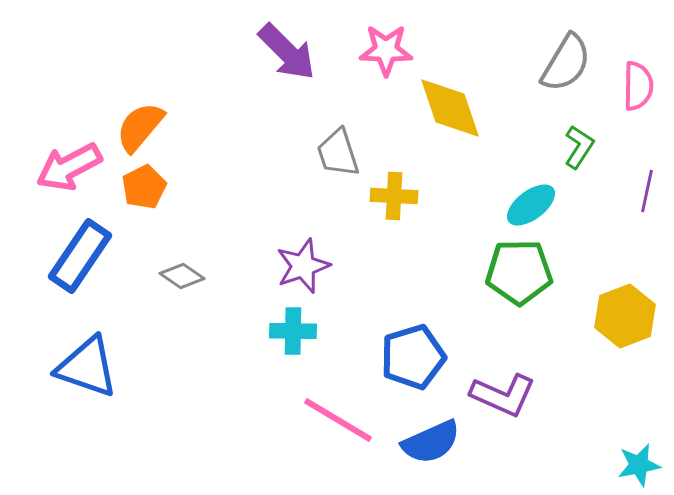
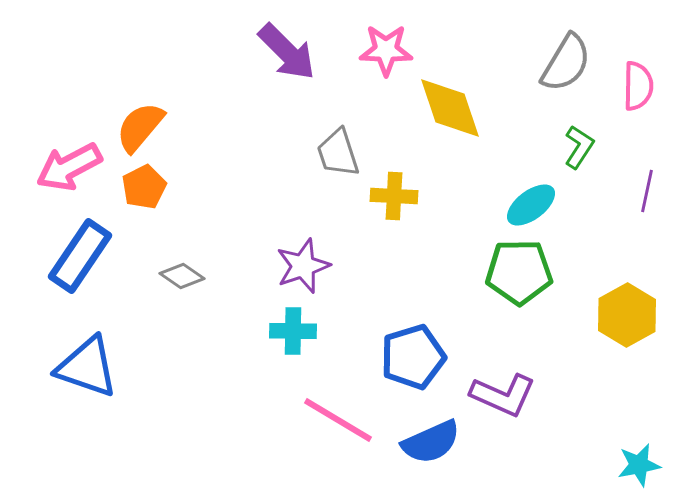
yellow hexagon: moved 2 px right, 1 px up; rotated 8 degrees counterclockwise
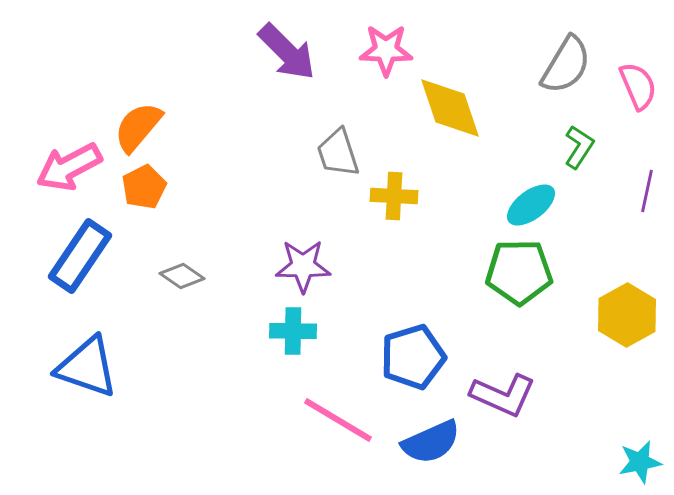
gray semicircle: moved 2 px down
pink semicircle: rotated 24 degrees counterclockwise
orange semicircle: moved 2 px left
purple star: rotated 20 degrees clockwise
cyan star: moved 1 px right, 3 px up
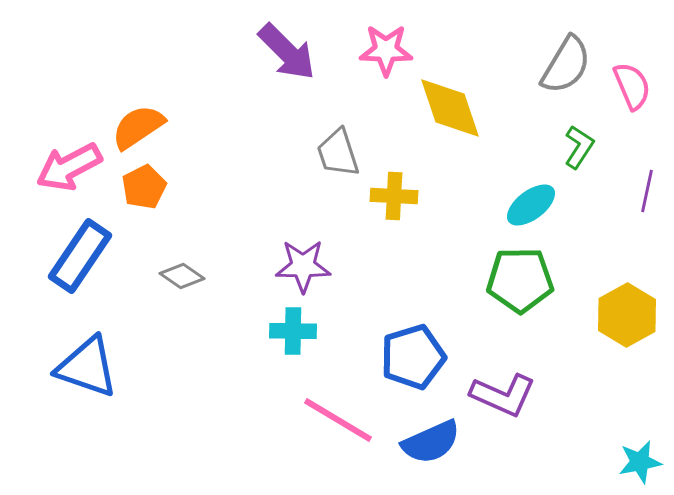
pink semicircle: moved 6 px left
orange semicircle: rotated 16 degrees clockwise
green pentagon: moved 1 px right, 8 px down
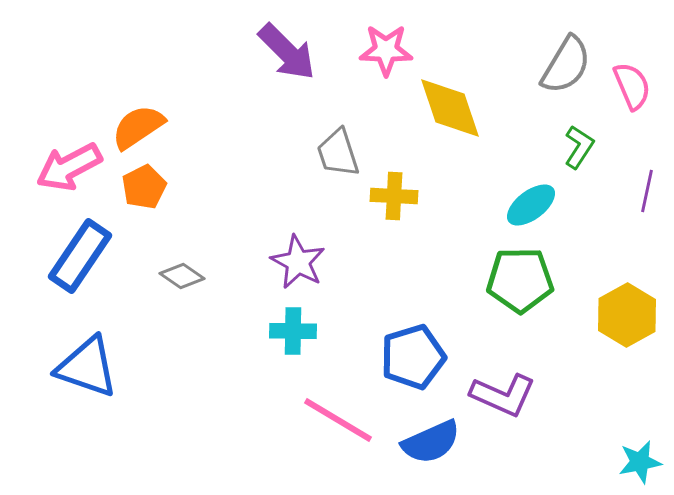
purple star: moved 5 px left, 4 px up; rotated 28 degrees clockwise
